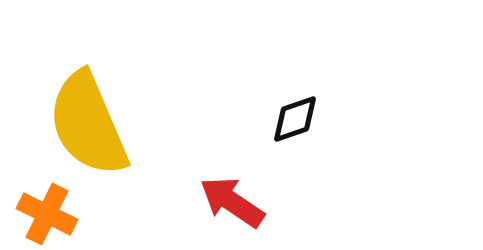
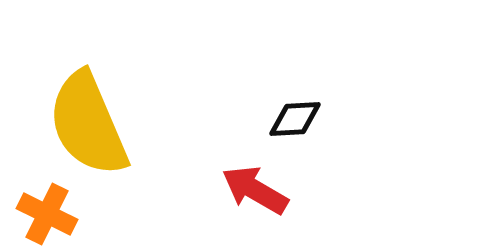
black diamond: rotated 16 degrees clockwise
red arrow: moved 23 px right, 12 px up; rotated 4 degrees counterclockwise
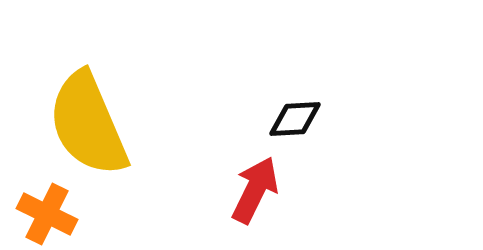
red arrow: rotated 86 degrees clockwise
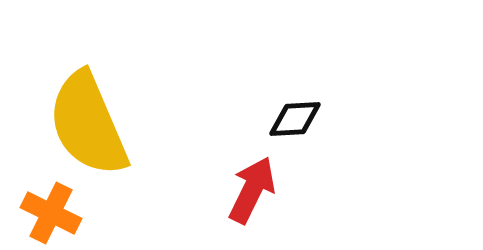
red arrow: moved 3 px left
orange cross: moved 4 px right, 1 px up
